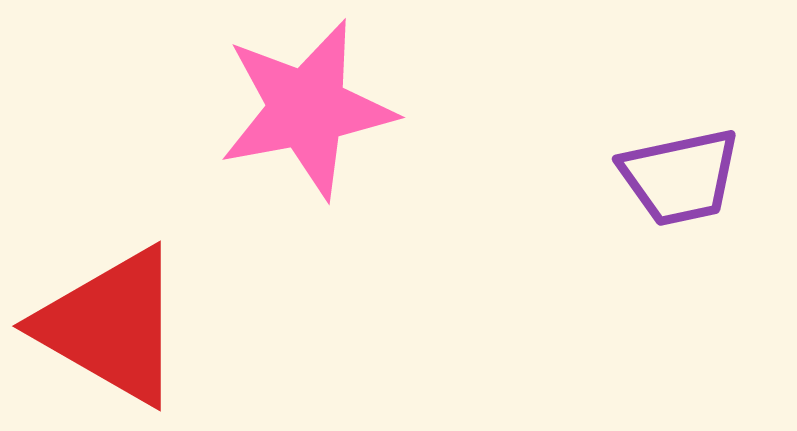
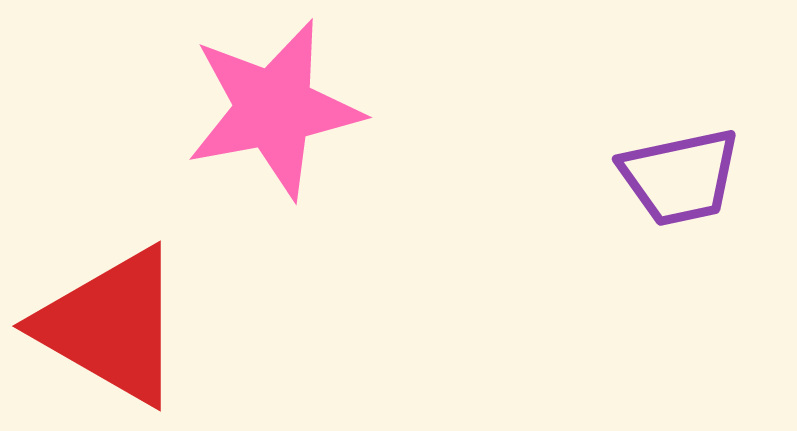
pink star: moved 33 px left
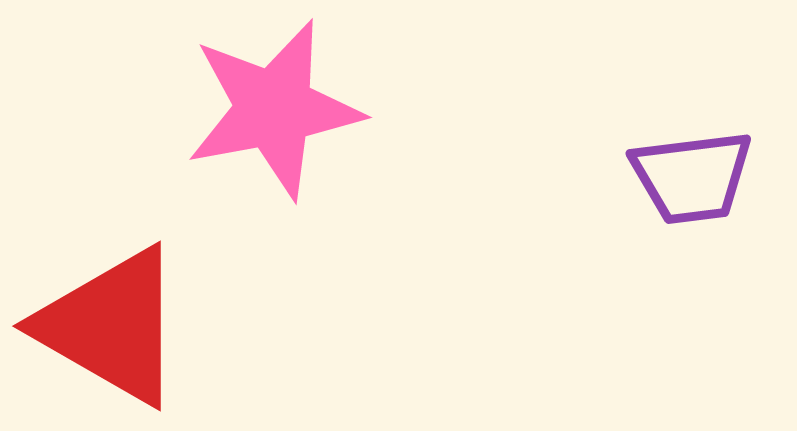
purple trapezoid: moved 12 px right; rotated 5 degrees clockwise
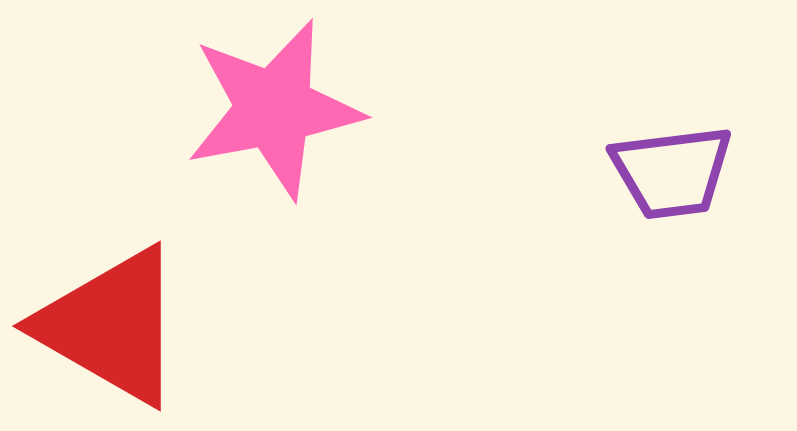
purple trapezoid: moved 20 px left, 5 px up
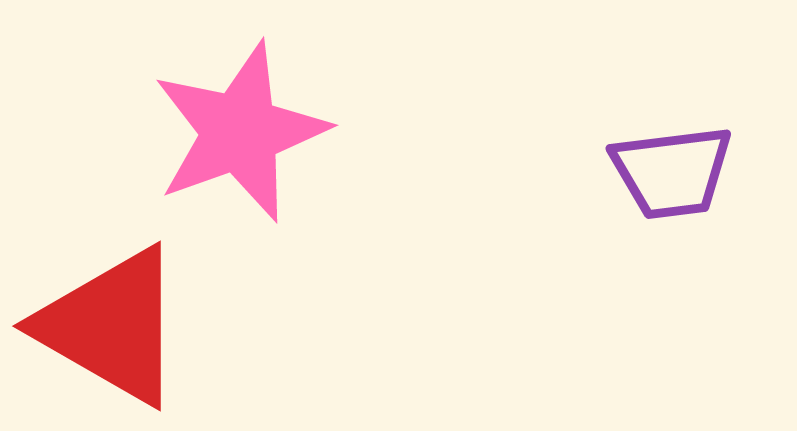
pink star: moved 34 px left, 23 px down; rotated 9 degrees counterclockwise
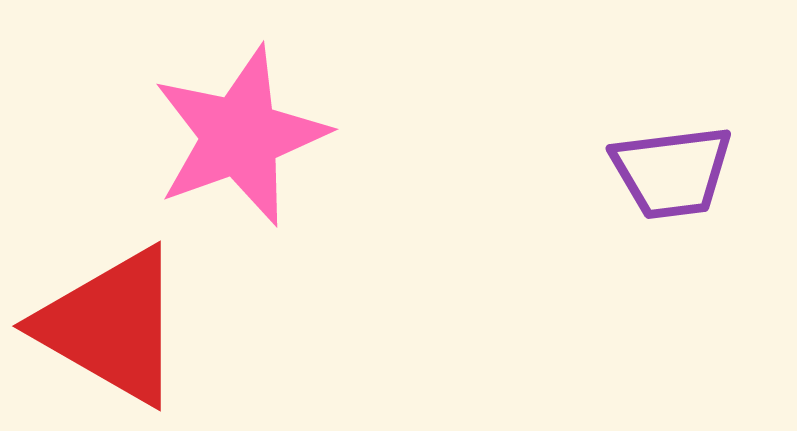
pink star: moved 4 px down
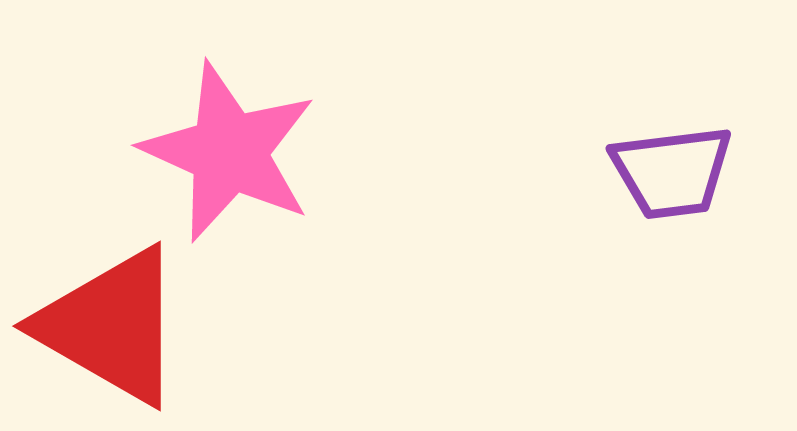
pink star: moved 11 px left, 16 px down; rotated 28 degrees counterclockwise
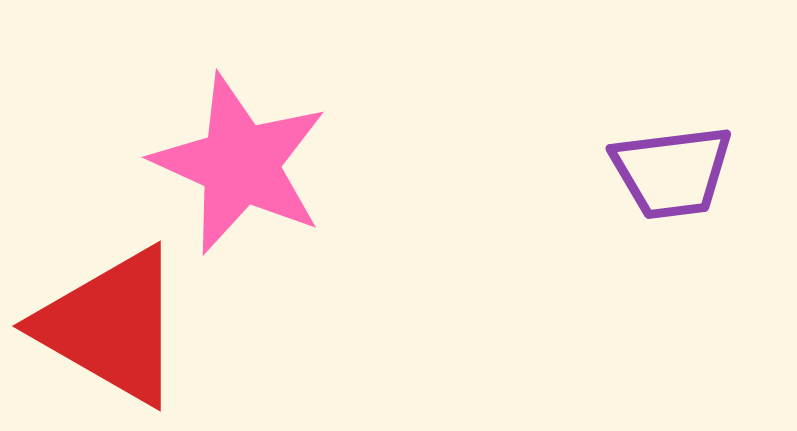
pink star: moved 11 px right, 12 px down
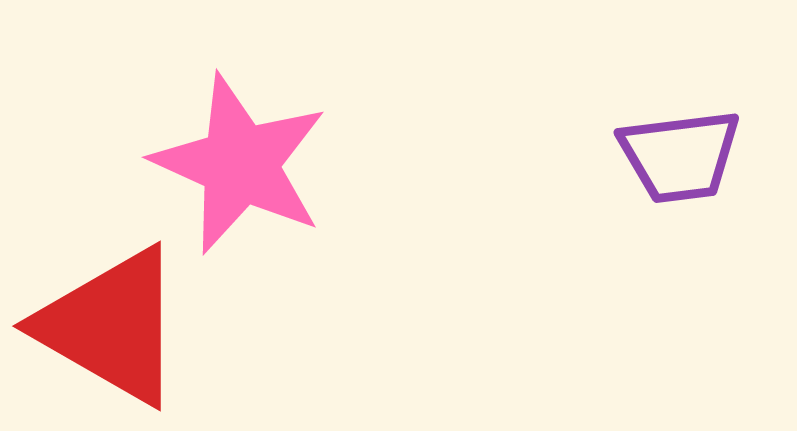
purple trapezoid: moved 8 px right, 16 px up
